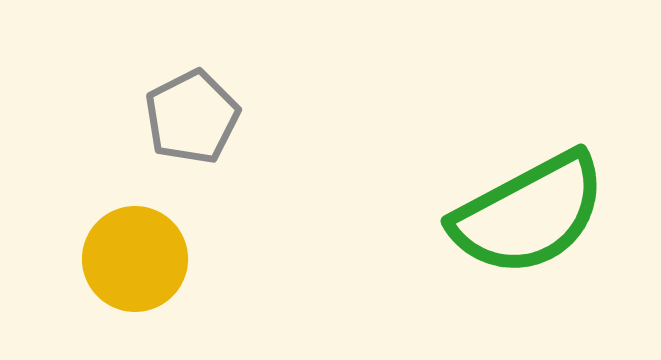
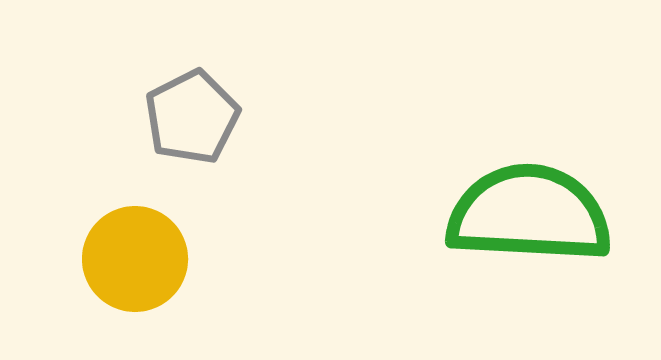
green semicircle: rotated 149 degrees counterclockwise
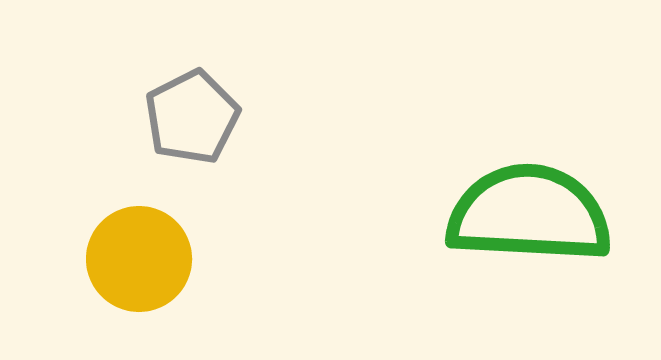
yellow circle: moved 4 px right
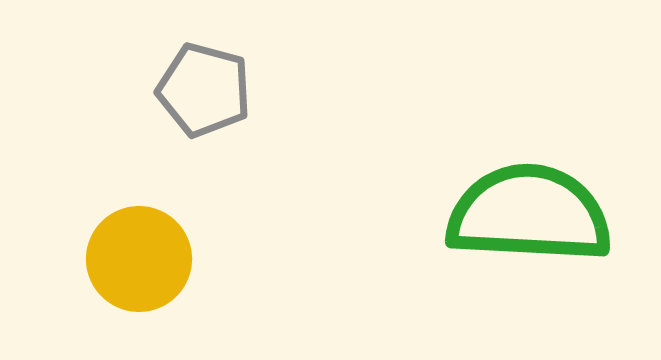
gray pentagon: moved 12 px right, 27 px up; rotated 30 degrees counterclockwise
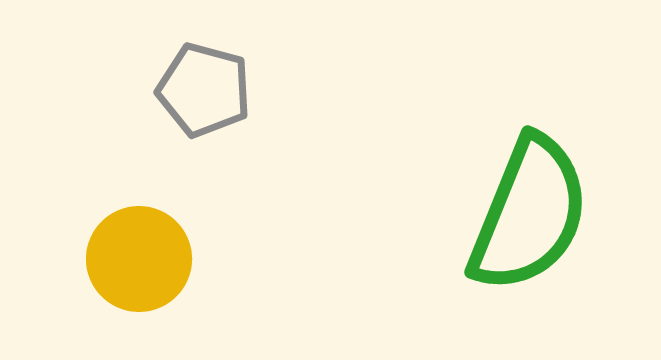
green semicircle: rotated 109 degrees clockwise
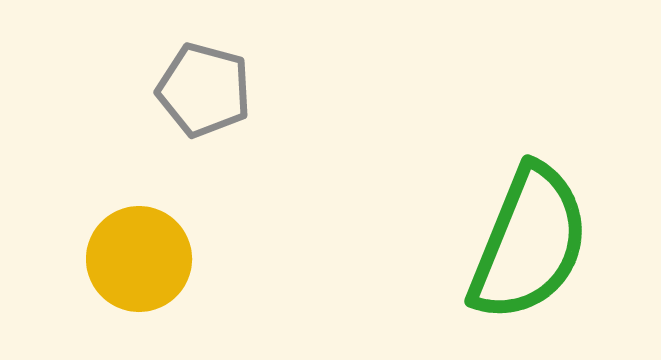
green semicircle: moved 29 px down
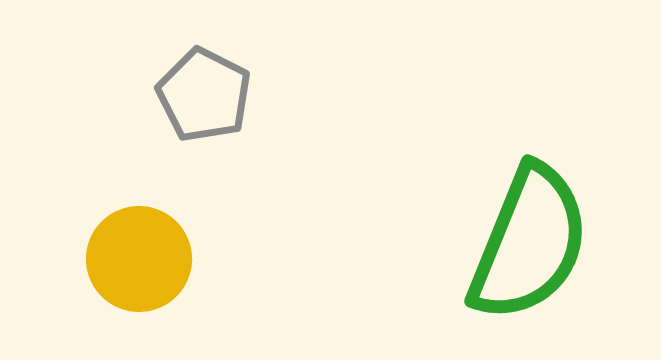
gray pentagon: moved 5 px down; rotated 12 degrees clockwise
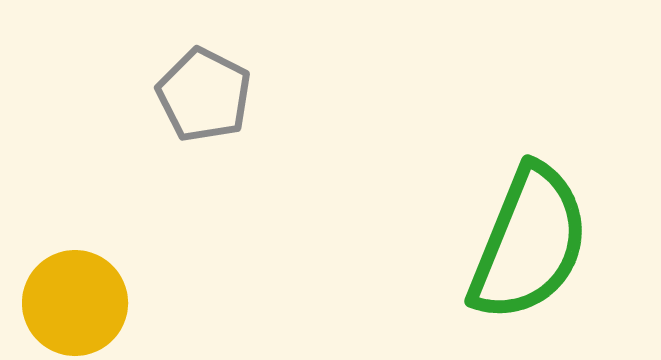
yellow circle: moved 64 px left, 44 px down
